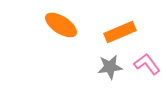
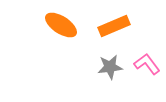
orange rectangle: moved 6 px left, 6 px up
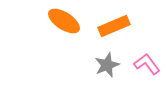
orange ellipse: moved 3 px right, 4 px up
gray star: moved 3 px left, 2 px up; rotated 15 degrees counterclockwise
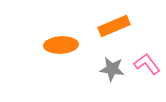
orange ellipse: moved 3 px left, 24 px down; rotated 36 degrees counterclockwise
gray star: moved 5 px right, 4 px down; rotated 30 degrees clockwise
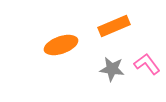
orange ellipse: rotated 16 degrees counterclockwise
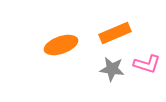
orange rectangle: moved 1 px right, 7 px down
pink L-shape: rotated 144 degrees clockwise
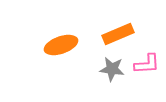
orange rectangle: moved 3 px right, 1 px down
pink L-shape: rotated 20 degrees counterclockwise
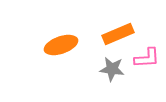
pink L-shape: moved 6 px up
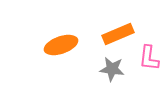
pink L-shape: moved 2 px right; rotated 100 degrees clockwise
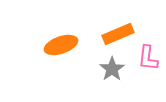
pink L-shape: moved 1 px left
gray star: rotated 30 degrees clockwise
